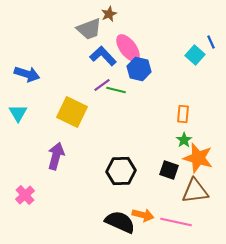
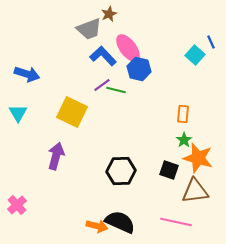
pink cross: moved 8 px left, 10 px down
orange arrow: moved 46 px left, 11 px down
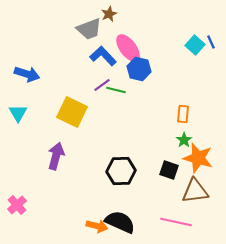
cyan square: moved 10 px up
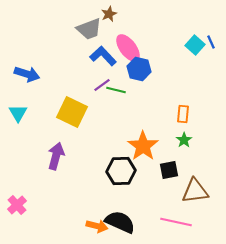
orange star: moved 55 px left, 12 px up; rotated 20 degrees clockwise
black square: rotated 30 degrees counterclockwise
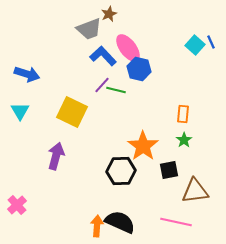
purple line: rotated 12 degrees counterclockwise
cyan triangle: moved 2 px right, 2 px up
orange arrow: rotated 100 degrees counterclockwise
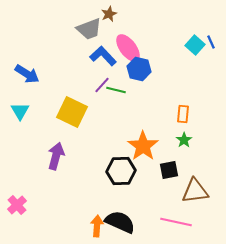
blue arrow: rotated 15 degrees clockwise
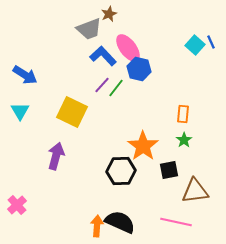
blue arrow: moved 2 px left, 1 px down
green line: moved 2 px up; rotated 66 degrees counterclockwise
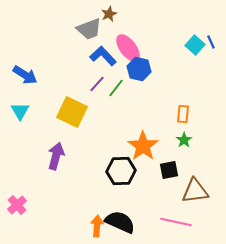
purple line: moved 5 px left, 1 px up
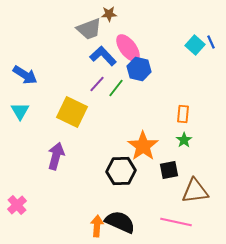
brown star: rotated 21 degrees clockwise
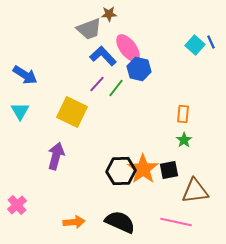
orange star: moved 23 px down
orange arrow: moved 23 px left, 4 px up; rotated 80 degrees clockwise
